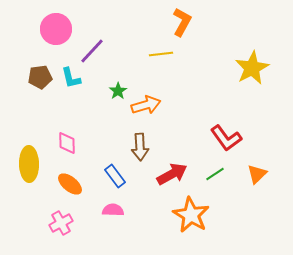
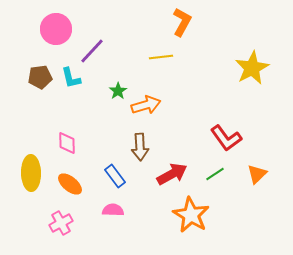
yellow line: moved 3 px down
yellow ellipse: moved 2 px right, 9 px down
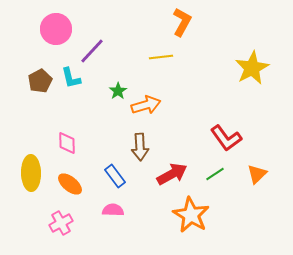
brown pentagon: moved 4 px down; rotated 20 degrees counterclockwise
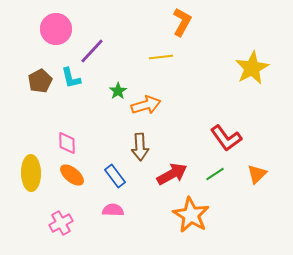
orange ellipse: moved 2 px right, 9 px up
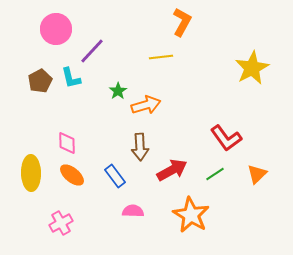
red arrow: moved 4 px up
pink semicircle: moved 20 px right, 1 px down
